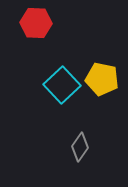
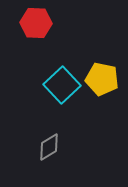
gray diamond: moved 31 px left; rotated 24 degrees clockwise
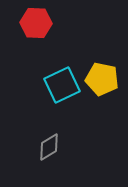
cyan square: rotated 18 degrees clockwise
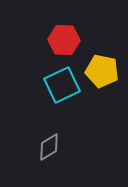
red hexagon: moved 28 px right, 17 px down
yellow pentagon: moved 8 px up
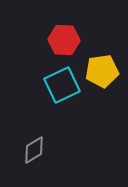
yellow pentagon: rotated 20 degrees counterclockwise
gray diamond: moved 15 px left, 3 px down
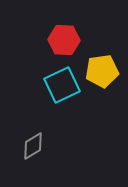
gray diamond: moved 1 px left, 4 px up
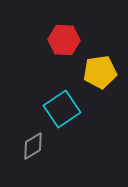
yellow pentagon: moved 2 px left, 1 px down
cyan square: moved 24 px down; rotated 9 degrees counterclockwise
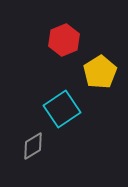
red hexagon: rotated 24 degrees counterclockwise
yellow pentagon: rotated 24 degrees counterclockwise
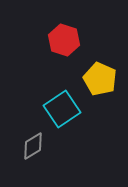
red hexagon: rotated 20 degrees counterclockwise
yellow pentagon: moved 7 px down; rotated 16 degrees counterclockwise
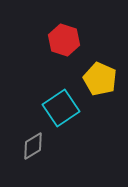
cyan square: moved 1 px left, 1 px up
